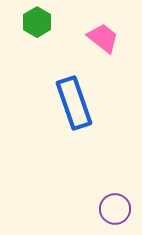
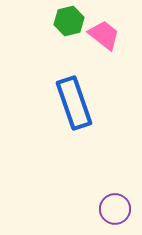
green hexagon: moved 32 px right, 1 px up; rotated 16 degrees clockwise
pink trapezoid: moved 1 px right, 3 px up
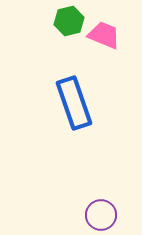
pink trapezoid: rotated 16 degrees counterclockwise
purple circle: moved 14 px left, 6 px down
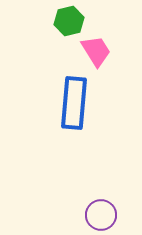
pink trapezoid: moved 8 px left, 16 px down; rotated 36 degrees clockwise
blue rectangle: rotated 24 degrees clockwise
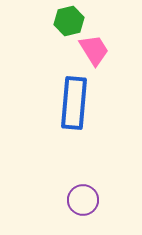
pink trapezoid: moved 2 px left, 1 px up
purple circle: moved 18 px left, 15 px up
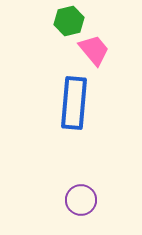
pink trapezoid: rotated 8 degrees counterclockwise
purple circle: moved 2 px left
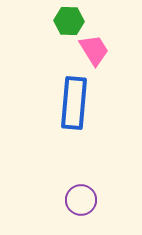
green hexagon: rotated 16 degrees clockwise
pink trapezoid: rotated 8 degrees clockwise
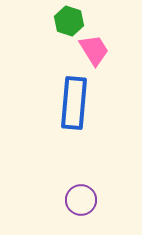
green hexagon: rotated 16 degrees clockwise
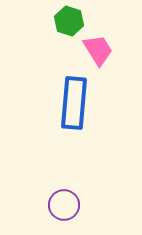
pink trapezoid: moved 4 px right
purple circle: moved 17 px left, 5 px down
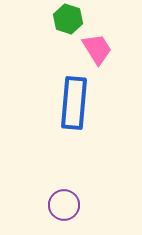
green hexagon: moved 1 px left, 2 px up
pink trapezoid: moved 1 px left, 1 px up
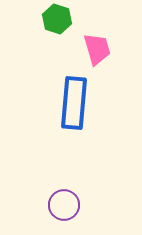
green hexagon: moved 11 px left
pink trapezoid: rotated 16 degrees clockwise
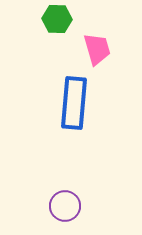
green hexagon: rotated 16 degrees counterclockwise
purple circle: moved 1 px right, 1 px down
